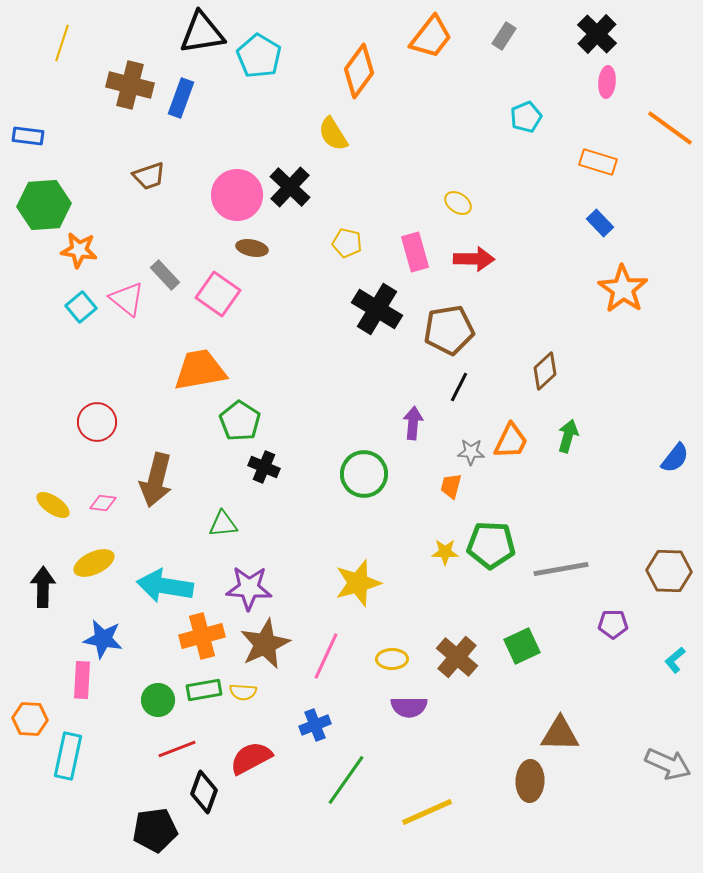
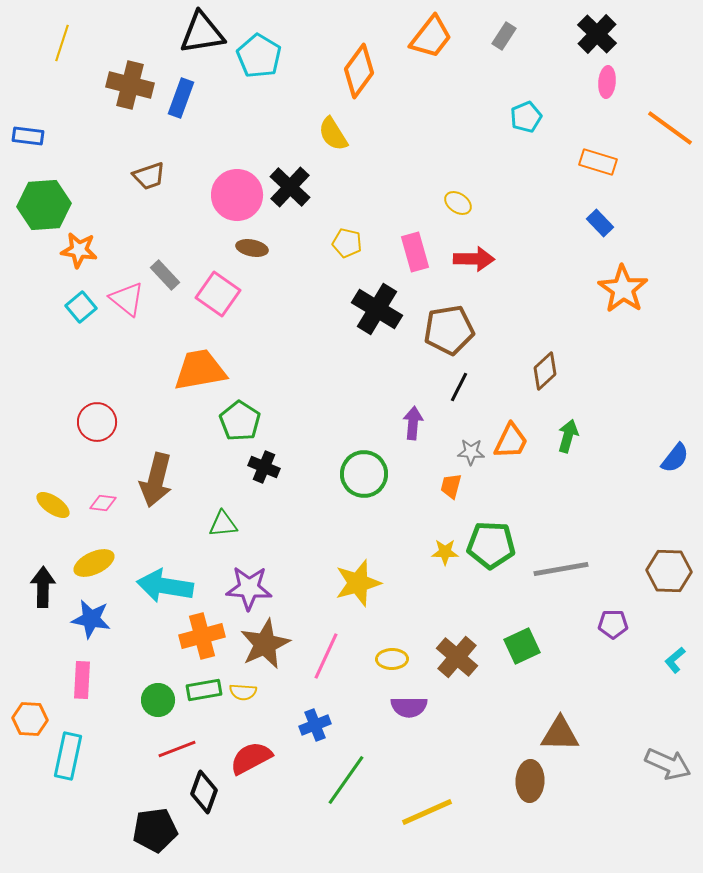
blue star at (103, 639): moved 12 px left, 20 px up
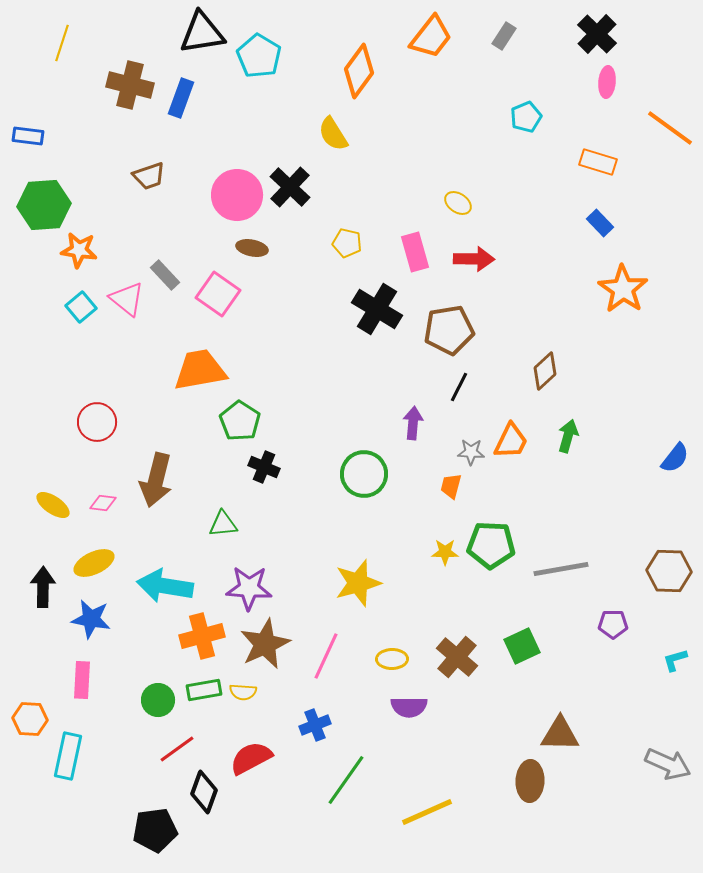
cyan L-shape at (675, 660): rotated 24 degrees clockwise
red line at (177, 749): rotated 15 degrees counterclockwise
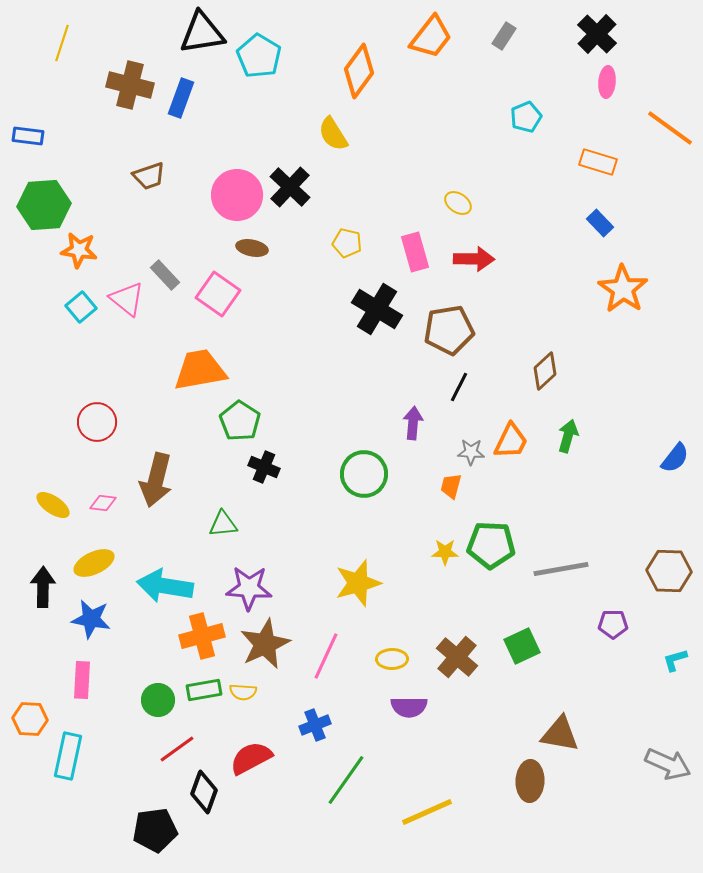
brown triangle at (560, 734): rotated 9 degrees clockwise
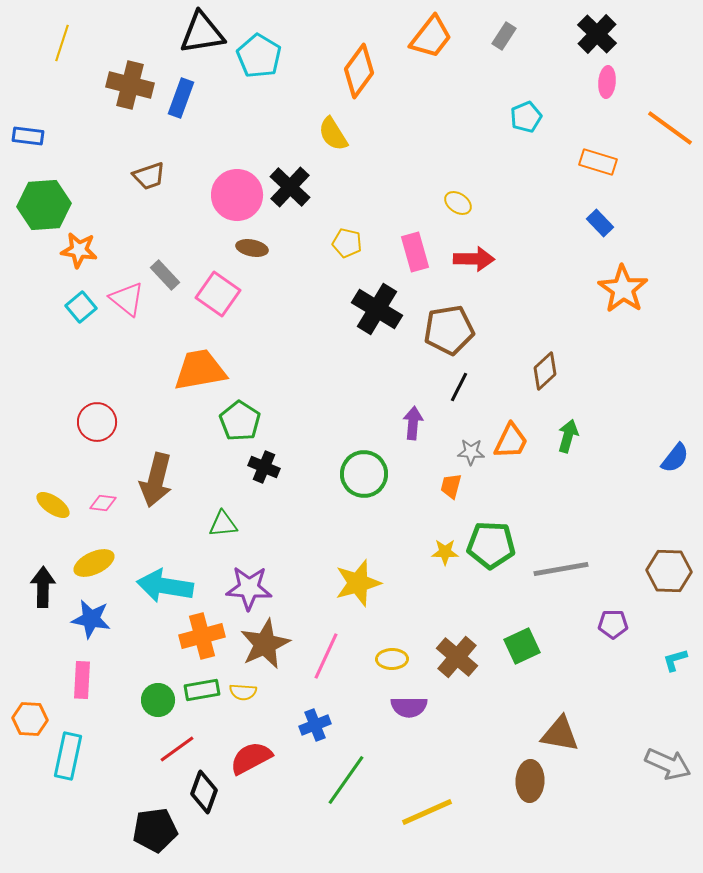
green rectangle at (204, 690): moved 2 px left
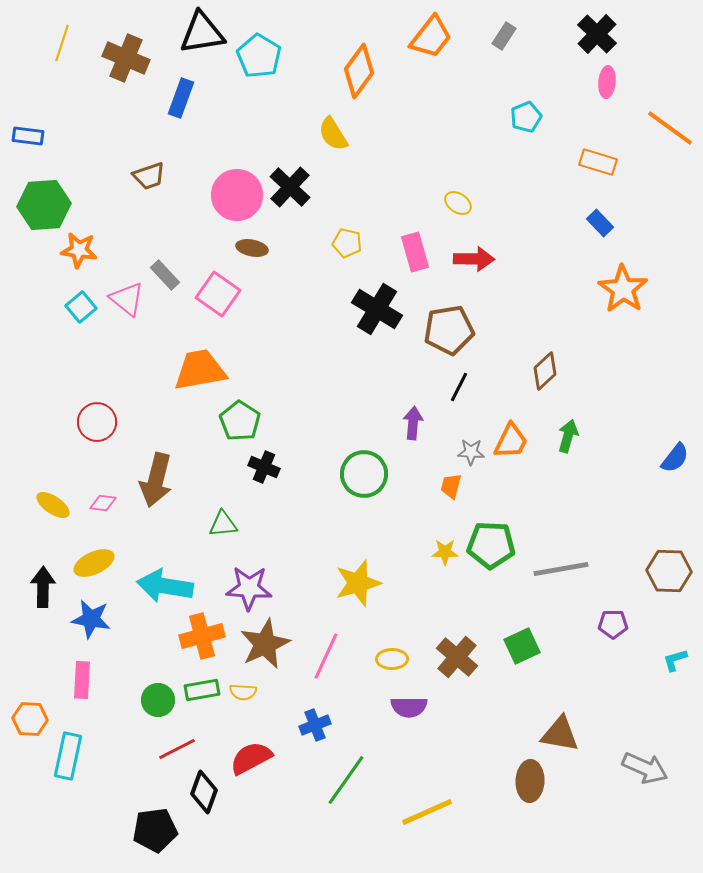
brown cross at (130, 85): moved 4 px left, 27 px up; rotated 9 degrees clockwise
red line at (177, 749): rotated 9 degrees clockwise
gray arrow at (668, 764): moved 23 px left, 4 px down
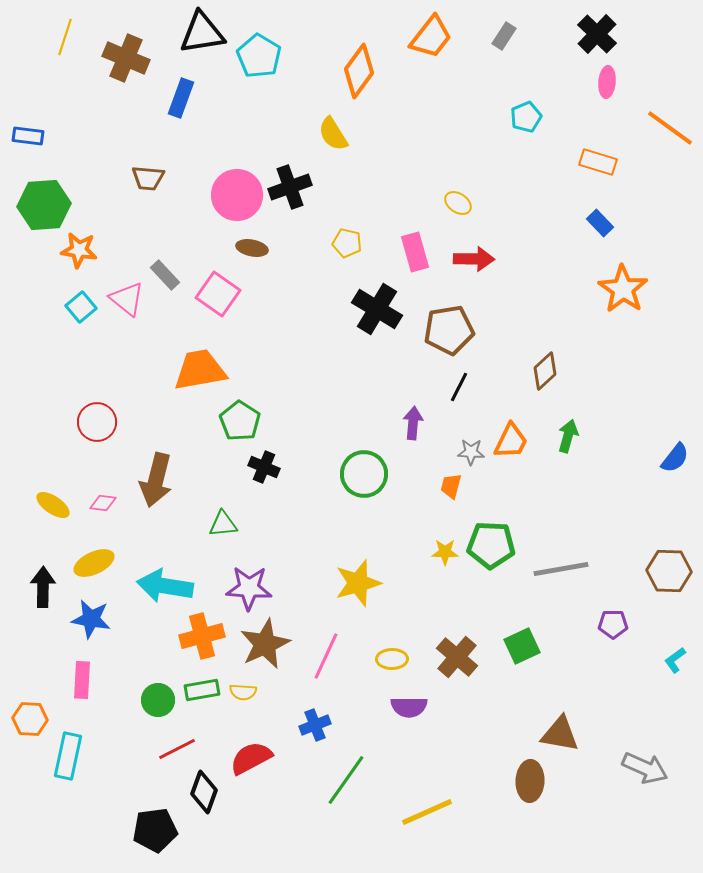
yellow line at (62, 43): moved 3 px right, 6 px up
brown trapezoid at (149, 176): moved 1 px left, 2 px down; rotated 24 degrees clockwise
black cross at (290, 187): rotated 27 degrees clockwise
cyan L-shape at (675, 660): rotated 20 degrees counterclockwise
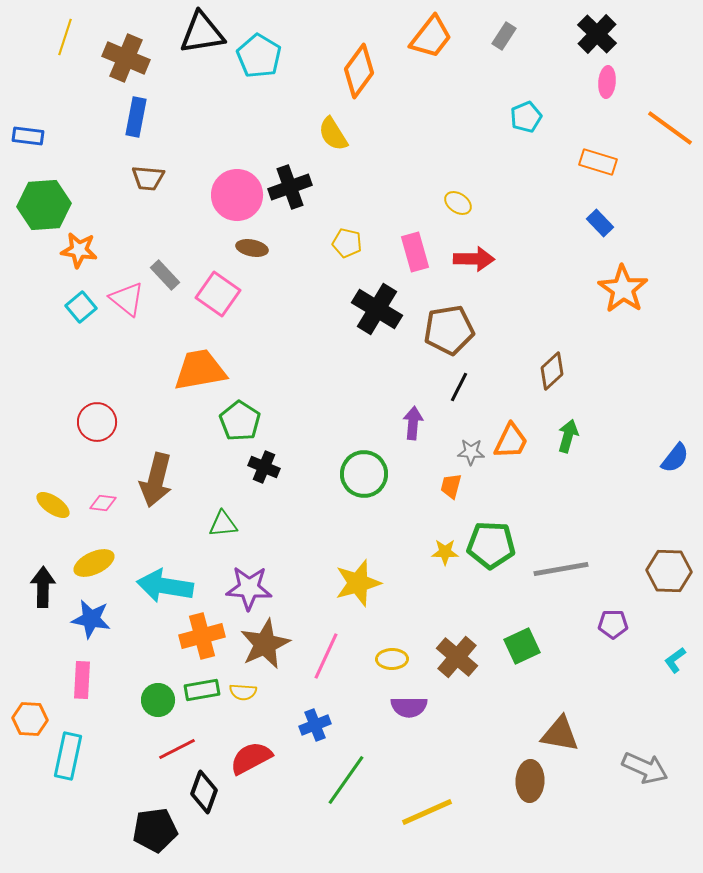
blue rectangle at (181, 98): moved 45 px left, 19 px down; rotated 9 degrees counterclockwise
brown diamond at (545, 371): moved 7 px right
